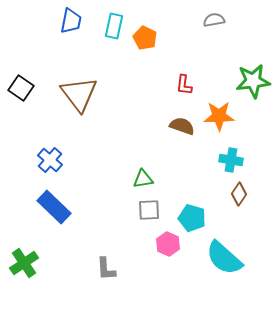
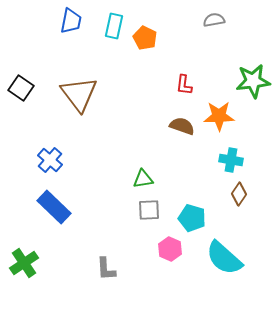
pink hexagon: moved 2 px right, 5 px down
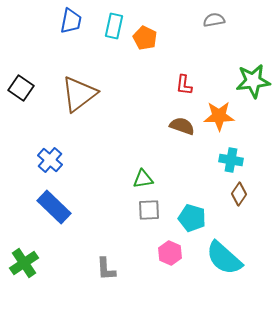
brown triangle: rotated 30 degrees clockwise
pink hexagon: moved 4 px down
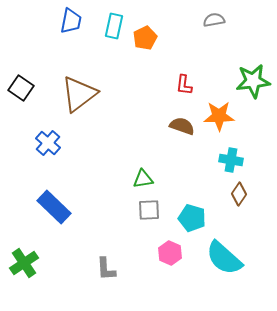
orange pentagon: rotated 20 degrees clockwise
blue cross: moved 2 px left, 17 px up
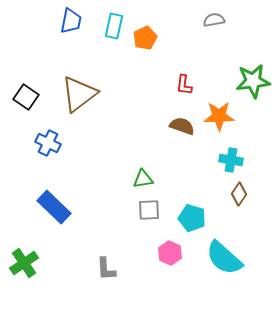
black square: moved 5 px right, 9 px down
blue cross: rotated 15 degrees counterclockwise
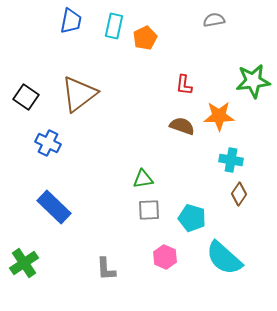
pink hexagon: moved 5 px left, 4 px down
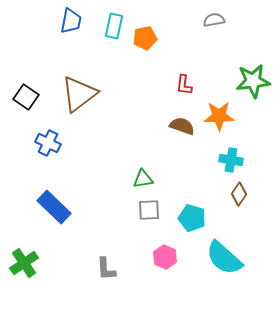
orange pentagon: rotated 15 degrees clockwise
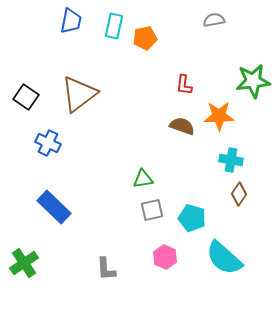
gray square: moved 3 px right; rotated 10 degrees counterclockwise
